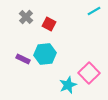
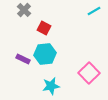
gray cross: moved 2 px left, 7 px up
red square: moved 5 px left, 4 px down
cyan star: moved 17 px left, 1 px down; rotated 12 degrees clockwise
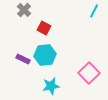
cyan line: rotated 32 degrees counterclockwise
cyan hexagon: moved 1 px down
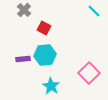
cyan line: rotated 72 degrees counterclockwise
purple rectangle: rotated 32 degrees counterclockwise
cyan star: rotated 30 degrees counterclockwise
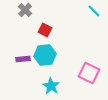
gray cross: moved 1 px right
red square: moved 1 px right, 2 px down
pink square: rotated 20 degrees counterclockwise
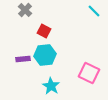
red square: moved 1 px left, 1 px down
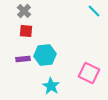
gray cross: moved 1 px left, 1 px down
red square: moved 18 px left; rotated 24 degrees counterclockwise
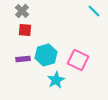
gray cross: moved 2 px left
red square: moved 1 px left, 1 px up
cyan hexagon: moved 1 px right; rotated 10 degrees counterclockwise
pink square: moved 11 px left, 13 px up
cyan star: moved 5 px right, 6 px up; rotated 12 degrees clockwise
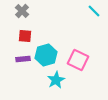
red square: moved 6 px down
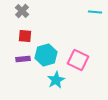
cyan line: moved 1 px right, 1 px down; rotated 40 degrees counterclockwise
